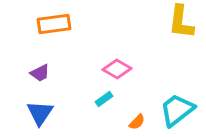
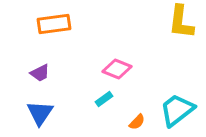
pink diamond: rotated 8 degrees counterclockwise
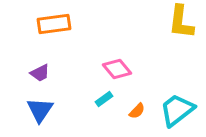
pink diamond: rotated 28 degrees clockwise
blue triangle: moved 3 px up
orange semicircle: moved 11 px up
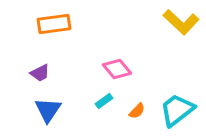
yellow L-shape: rotated 54 degrees counterclockwise
cyan rectangle: moved 2 px down
blue triangle: moved 8 px right
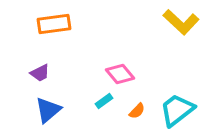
pink diamond: moved 3 px right, 5 px down
blue triangle: rotated 16 degrees clockwise
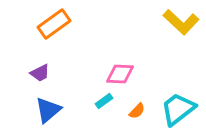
orange rectangle: rotated 28 degrees counterclockwise
pink diamond: rotated 48 degrees counterclockwise
cyan trapezoid: moved 1 px right, 1 px up
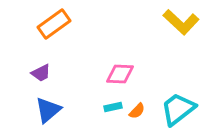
purple trapezoid: moved 1 px right
cyan rectangle: moved 9 px right, 6 px down; rotated 24 degrees clockwise
